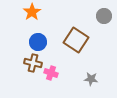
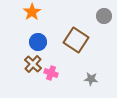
brown cross: moved 1 px down; rotated 30 degrees clockwise
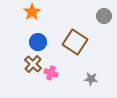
brown square: moved 1 px left, 2 px down
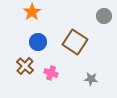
brown cross: moved 8 px left, 2 px down
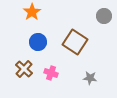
brown cross: moved 1 px left, 3 px down
gray star: moved 1 px left, 1 px up
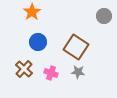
brown square: moved 1 px right, 5 px down
gray star: moved 12 px left, 6 px up
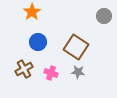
brown cross: rotated 18 degrees clockwise
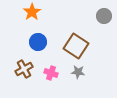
brown square: moved 1 px up
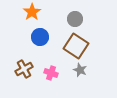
gray circle: moved 29 px left, 3 px down
blue circle: moved 2 px right, 5 px up
gray star: moved 2 px right, 2 px up; rotated 16 degrees clockwise
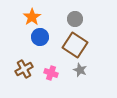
orange star: moved 5 px down
brown square: moved 1 px left, 1 px up
